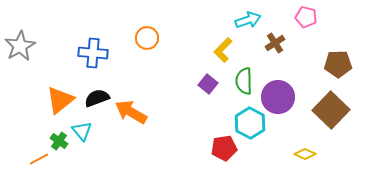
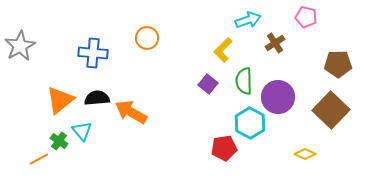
black semicircle: rotated 15 degrees clockwise
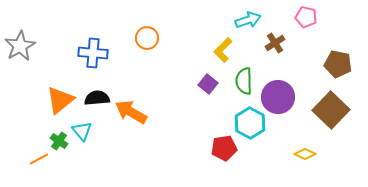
brown pentagon: rotated 12 degrees clockwise
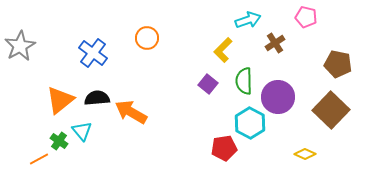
blue cross: rotated 32 degrees clockwise
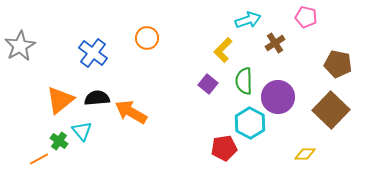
yellow diamond: rotated 25 degrees counterclockwise
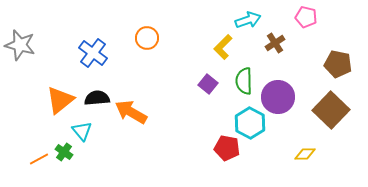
gray star: moved 1 px up; rotated 28 degrees counterclockwise
yellow L-shape: moved 3 px up
green cross: moved 5 px right, 11 px down
red pentagon: moved 3 px right; rotated 20 degrees clockwise
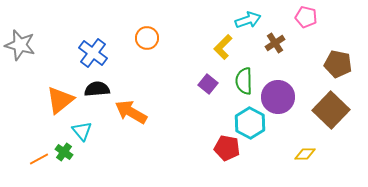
black semicircle: moved 9 px up
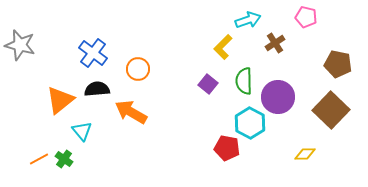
orange circle: moved 9 px left, 31 px down
green cross: moved 7 px down
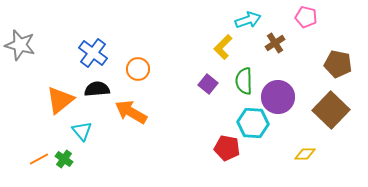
cyan hexagon: moved 3 px right; rotated 24 degrees counterclockwise
